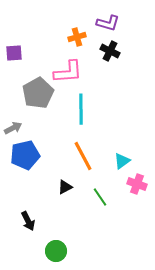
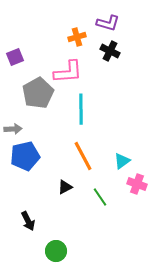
purple square: moved 1 px right, 4 px down; rotated 18 degrees counterclockwise
gray arrow: moved 1 px down; rotated 24 degrees clockwise
blue pentagon: moved 1 px down
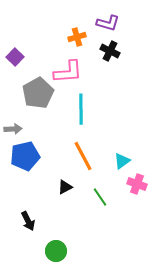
purple square: rotated 24 degrees counterclockwise
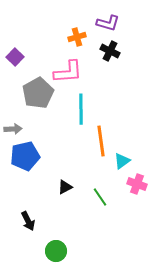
orange line: moved 18 px right, 15 px up; rotated 20 degrees clockwise
